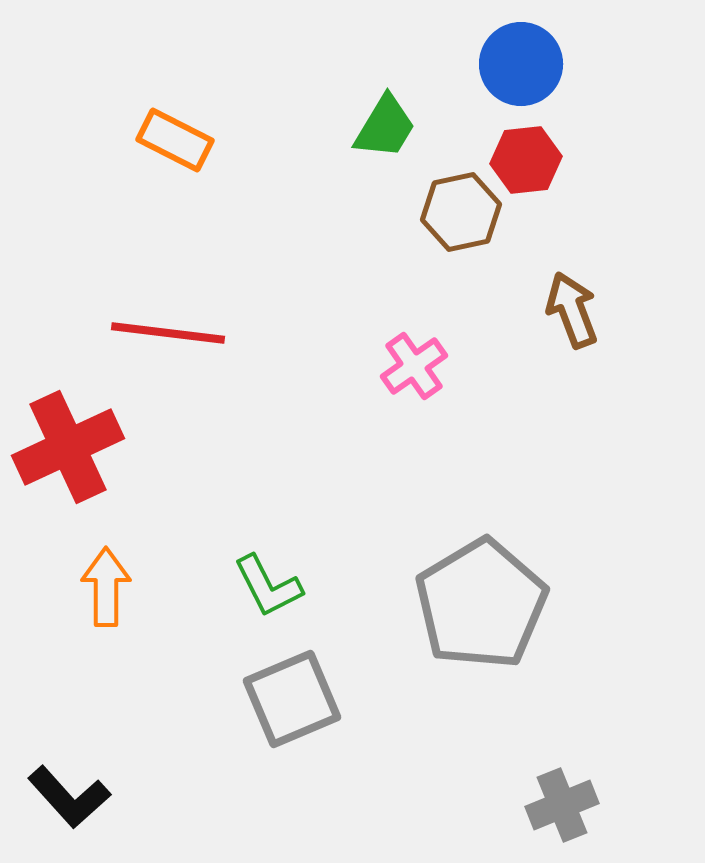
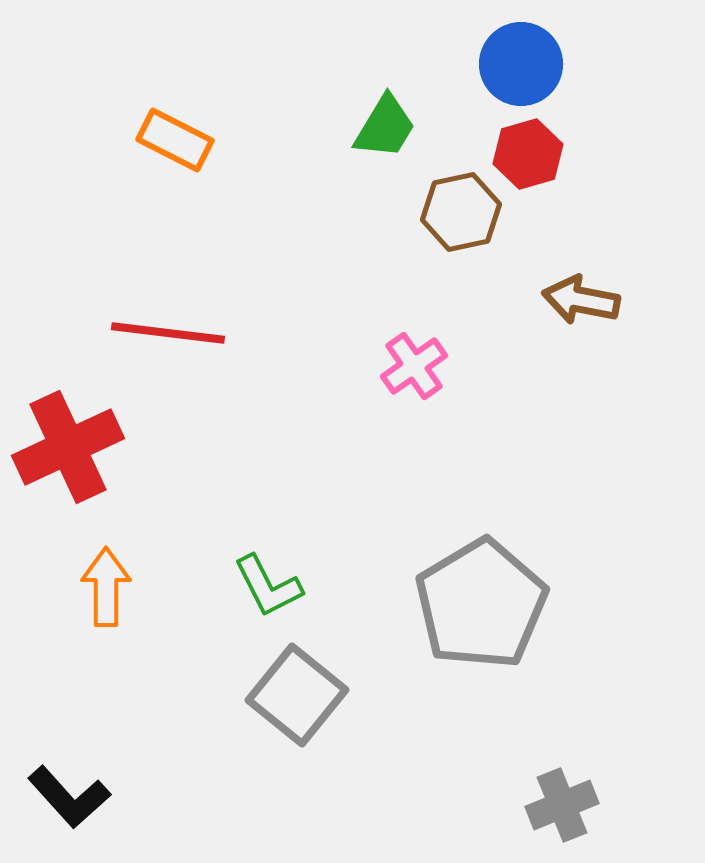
red hexagon: moved 2 px right, 6 px up; rotated 10 degrees counterclockwise
brown arrow: moved 9 px right, 10 px up; rotated 58 degrees counterclockwise
gray square: moved 5 px right, 4 px up; rotated 28 degrees counterclockwise
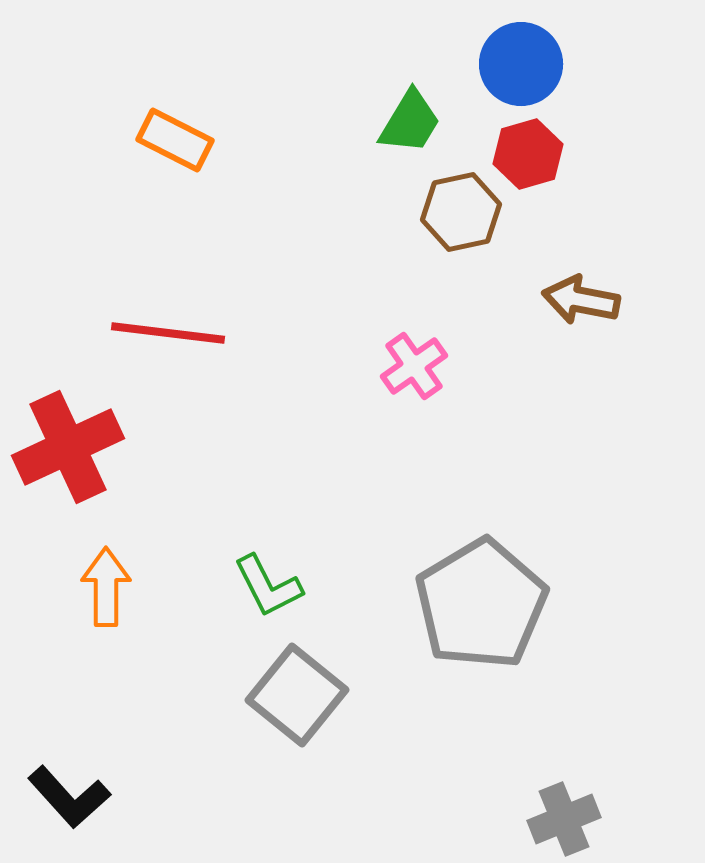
green trapezoid: moved 25 px right, 5 px up
gray cross: moved 2 px right, 14 px down
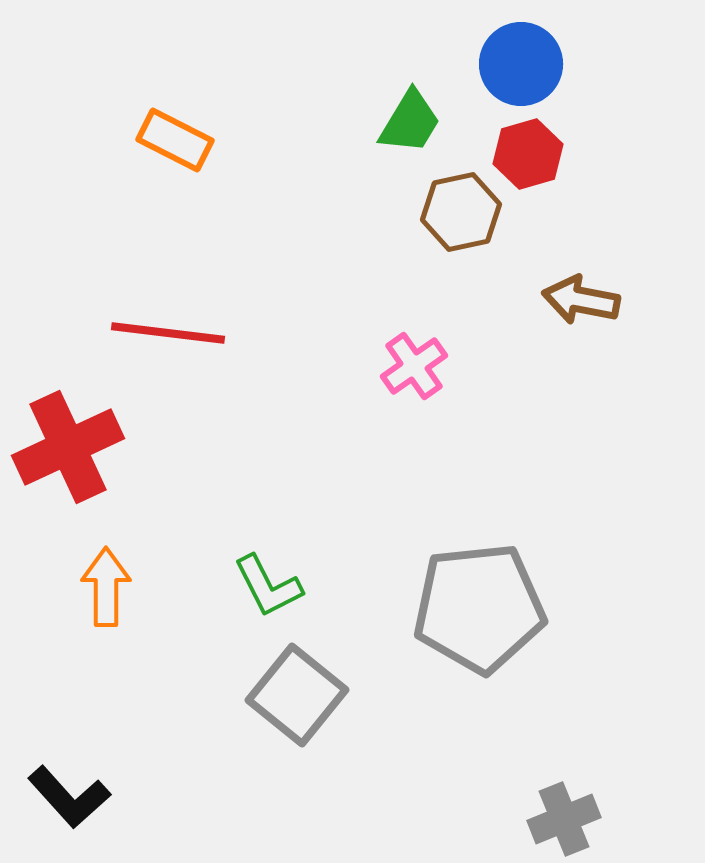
gray pentagon: moved 2 px left, 4 px down; rotated 25 degrees clockwise
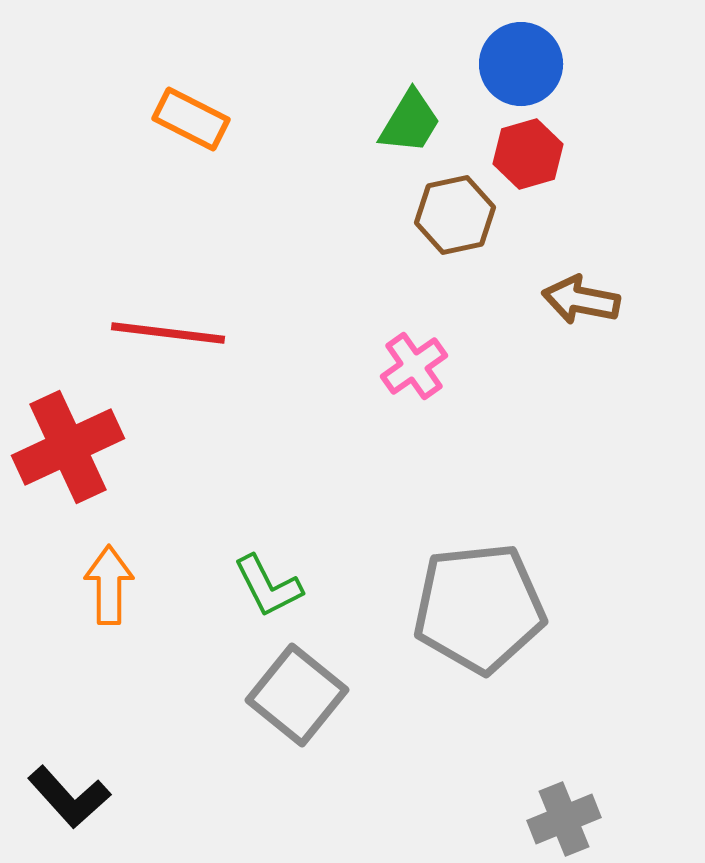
orange rectangle: moved 16 px right, 21 px up
brown hexagon: moved 6 px left, 3 px down
orange arrow: moved 3 px right, 2 px up
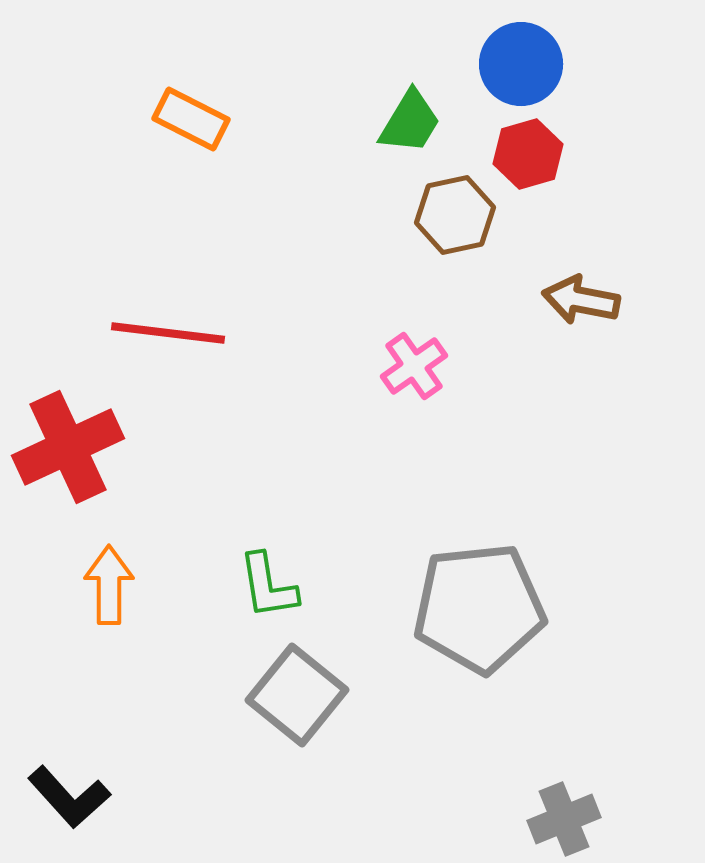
green L-shape: rotated 18 degrees clockwise
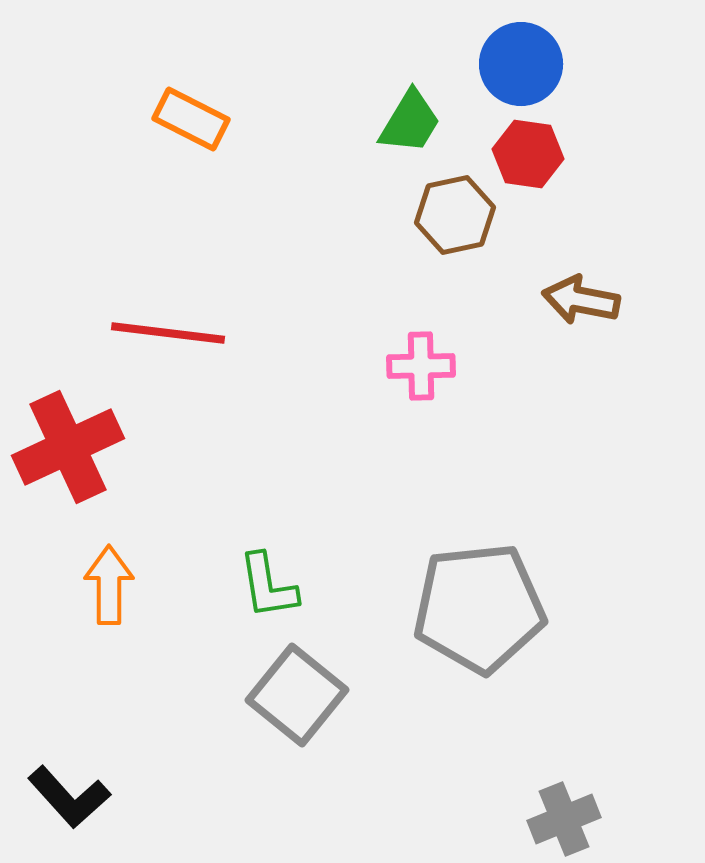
red hexagon: rotated 24 degrees clockwise
pink cross: moved 7 px right; rotated 34 degrees clockwise
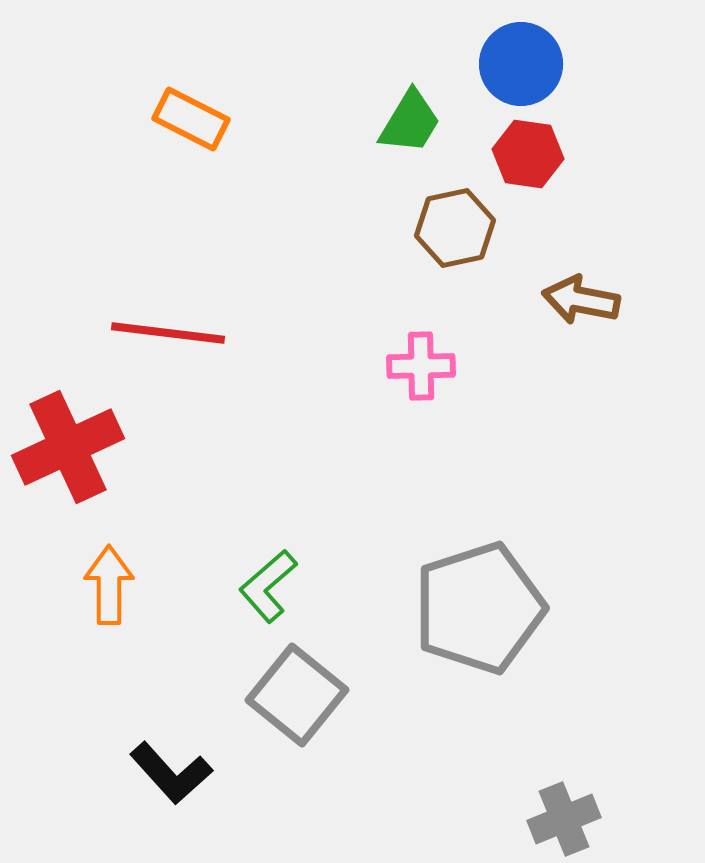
brown hexagon: moved 13 px down
green L-shape: rotated 58 degrees clockwise
gray pentagon: rotated 12 degrees counterclockwise
black L-shape: moved 102 px right, 24 px up
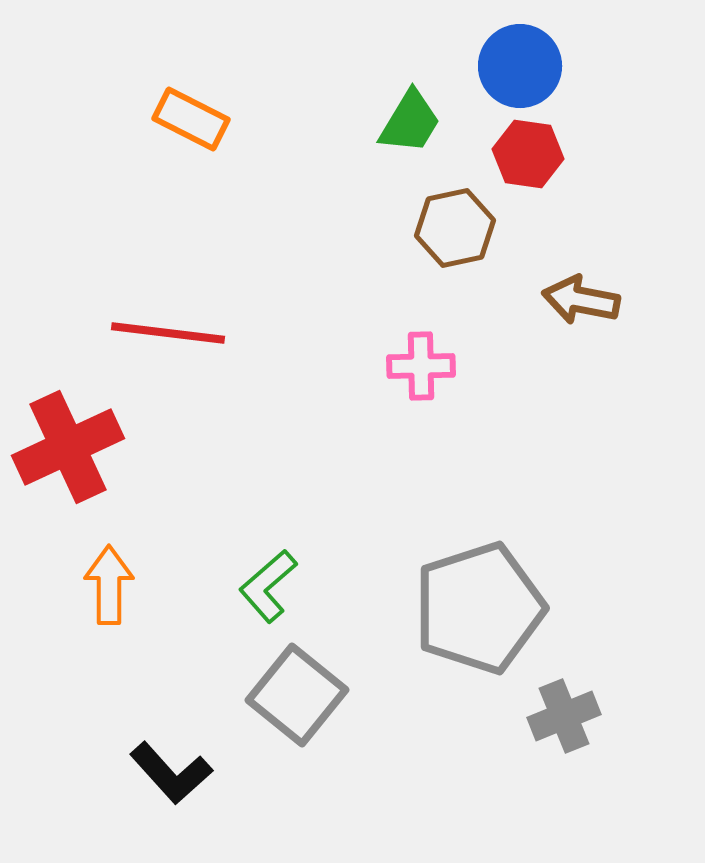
blue circle: moved 1 px left, 2 px down
gray cross: moved 103 px up
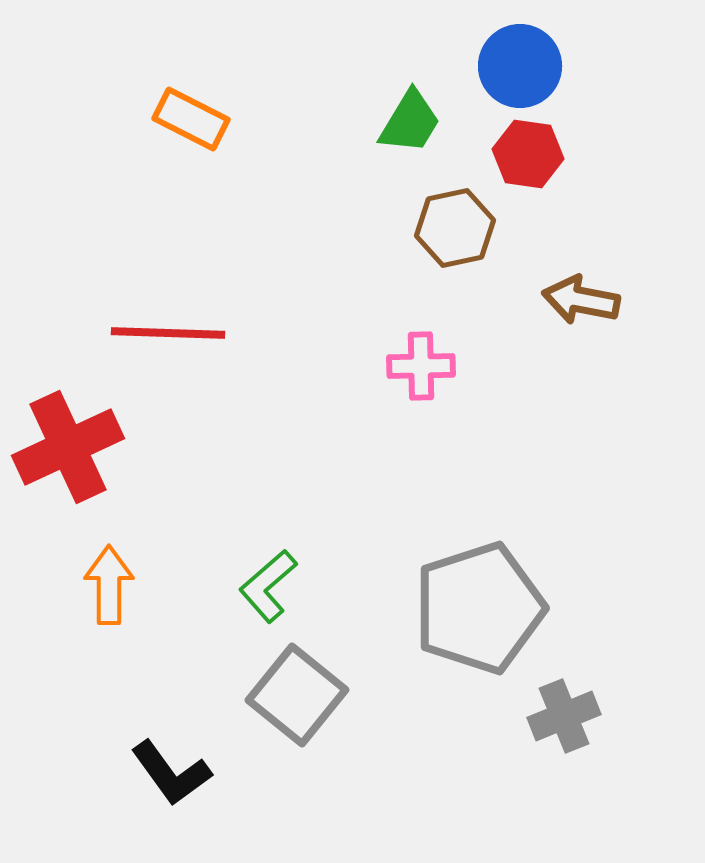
red line: rotated 5 degrees counterclockwise
black L-shape: rotated 6 degrees clockwise
